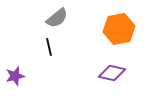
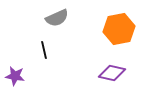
gray semicircle: rotated 15 degrees clockwise
black line: moved 5 px left, 3 px down
purple star: rotated 24 degrees clockwise
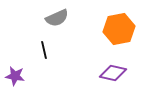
purple diamond: moved 1 px right
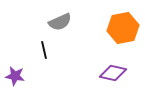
gray semicircle: moved 3 px right, 4 px down
orange hexagon: moved 4 px right, 1 px up
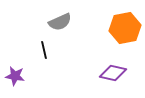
orange hexagon: moved 2 px right
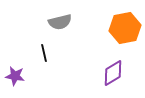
gray semicircle: rotated 10 degrees clockwise
black line: moved 3 px down
purple diamond: rotated 44 degrees counterclockwise
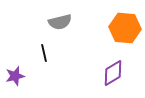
orange hexagon: rotated 16 degrees clockwise
purple star: rotated 24 degrees counterclockwise
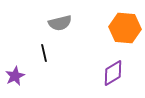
gray semicircle: moved 1 px down
purple star: rotated 12 degrees counterclockwise
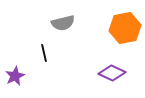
gray semicircle: moved 3 px right
orange hexagon: rotated 16 degrees counterclockwise
purple diamond: moved 1 px left; rotated 56 degrees clockwise
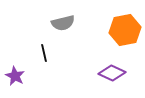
orange hexagon: moved 2 px down
purple star: rotated 18 degrees counterclockwise
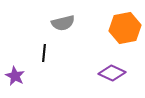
orange hexagon: moved 2 px up
black line: rotated 18 degrees clockwise
